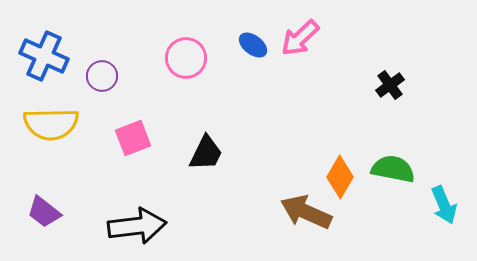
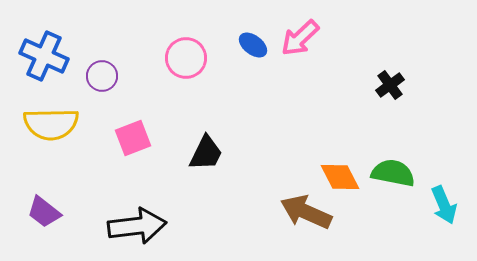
green semicircle: moved 4 px down
orange diamond: rotated 57 degrees counterclockwise
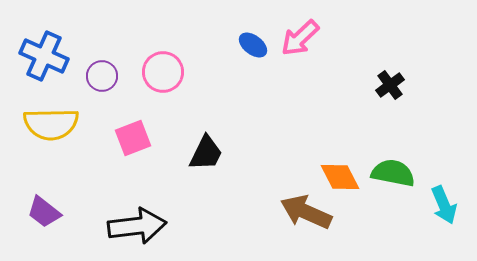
pink circle: moved 23 px left, 14 px down
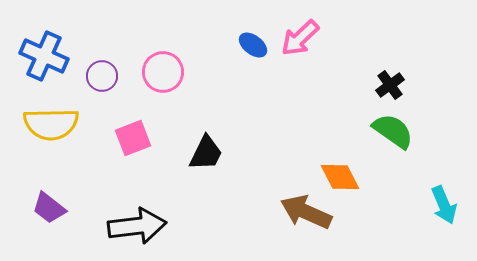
green semicircle: moved 42 px up; rotated 24 degrees clockwise
purple trapezoid: moved 5 px right, 4 px up
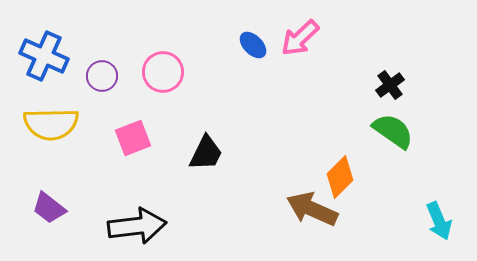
blue ellipse: rotated 8 degrees clockwise
orange diamond: rotated 72 degrees clockwise
cyan arrow: moved 5 px left, 16 px down
brown arrow: moved 6 px right, 3 px up
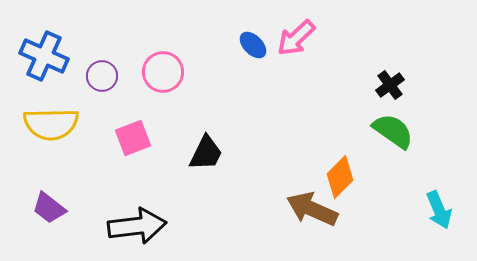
pink arrow: moved 4 px left
cyan arrow: moved 11 px up
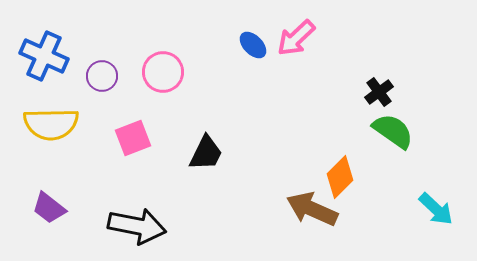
black cross: moved 11 px left, 7 px down
cyan arrow: moved 3 px left, 1 px up; rotated 24 degrees counterclockwise
black arrow: rotated 18 degrees clockwise
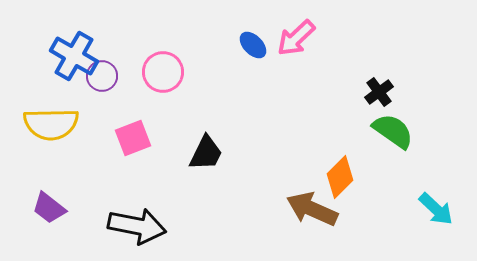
blue cross: moved 30 px right; rotated 6 degrees clockwise
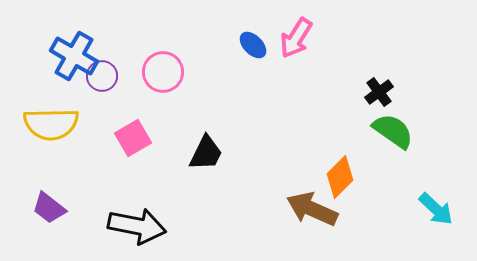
pink arrow: rotated 15 degrees counterclockwise
pink square: rotated 9 degrees counterclockwise
